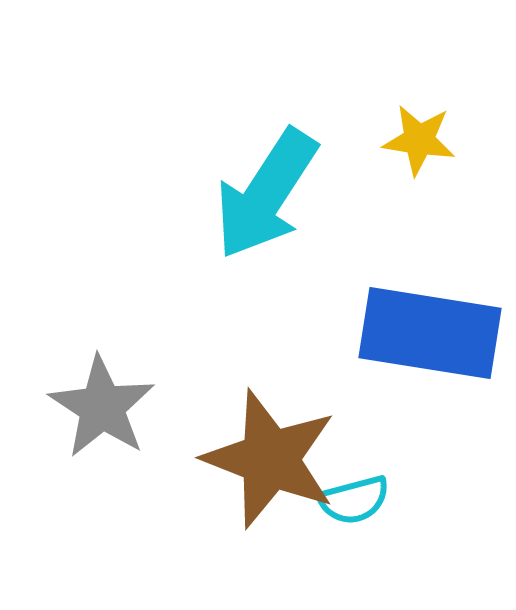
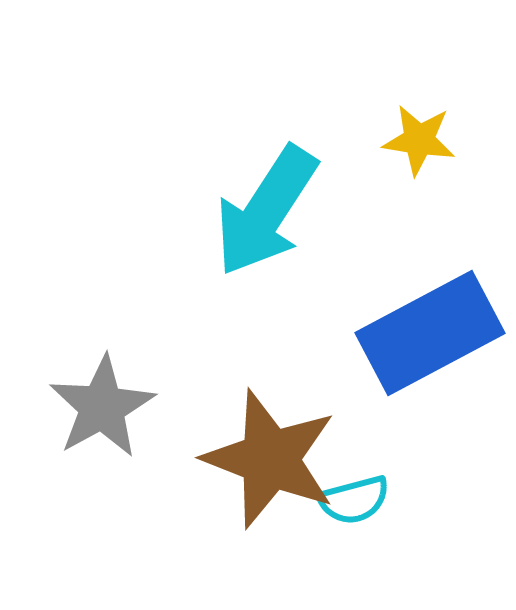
cyan arrow: moved 17 px down
blue rectangle: rotated 37 degrees counterclockwise
gray star: rotated 10 degrees clockwise
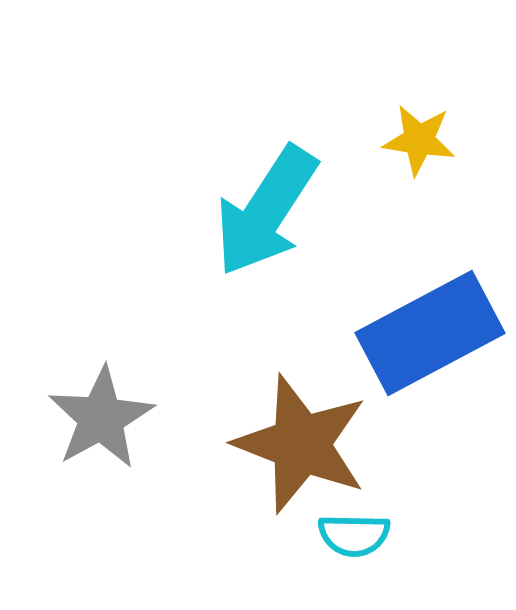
gray star: moved 1 px left, 11 px down
brown star: moved 31 px right, 15 px up
cyan semicircle: moved 35 px down; rotated 16 degrees clockwise
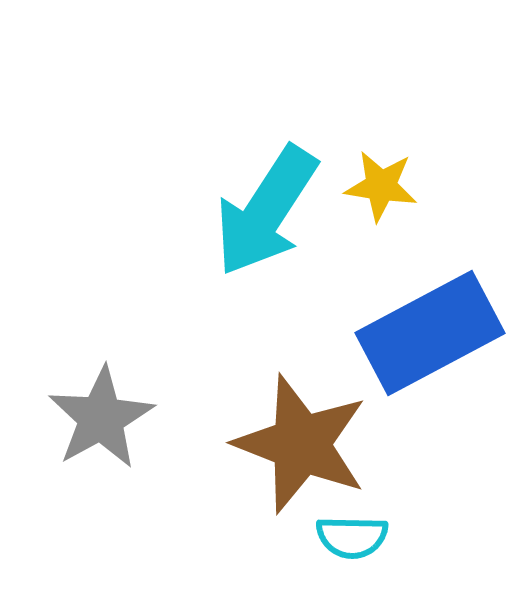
yellow star: moved 38 px left, 46 px down
cyan semicircle: moved 2 px left, 2 px down
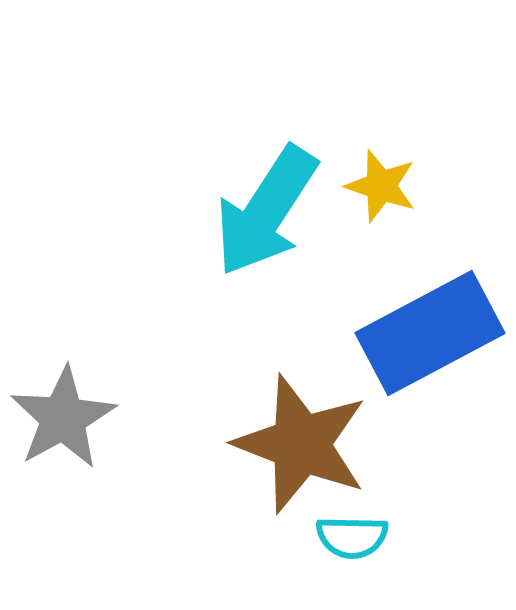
yellow star: rotated 10 degrees clockwise
gray star: moved 38 px left
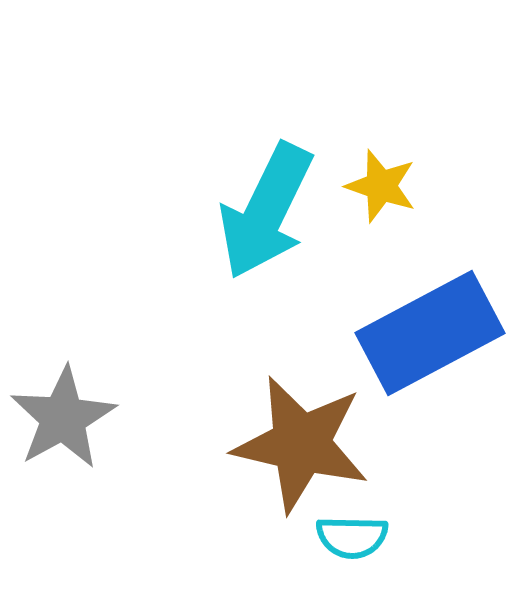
cyan arrow: rotated 7 degrees counterclockwise
brown star: rotated 8 degrees counterclockwise
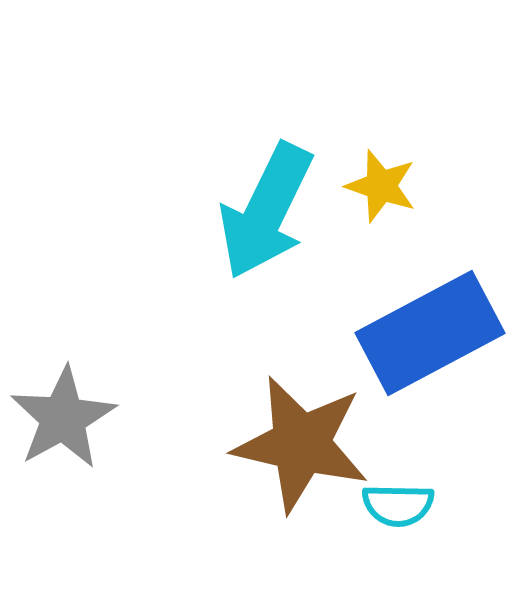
cyan semicircle: moved 46 px right, 32 px up
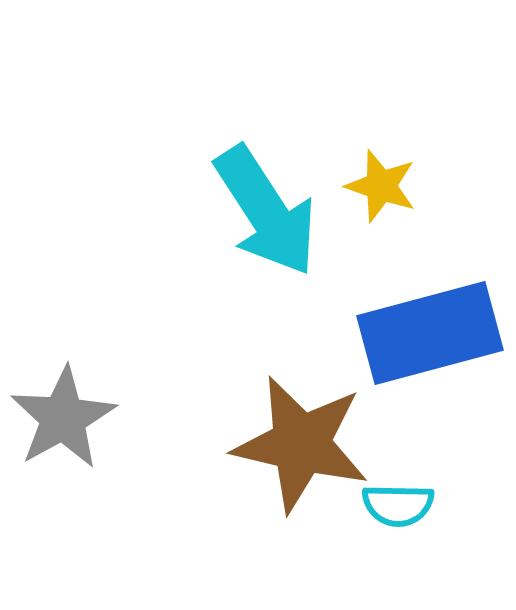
cyan arrow: rotated 59 degrees counterclockwise
blue rectangle: rotated 13 degrees clockwise
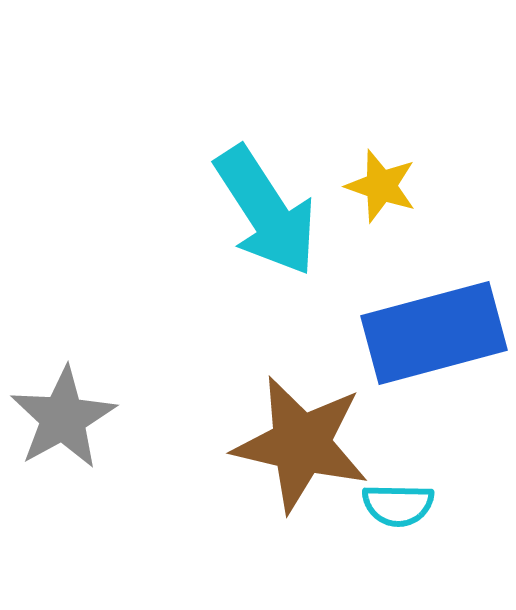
blue rectangle: moved 4 px right
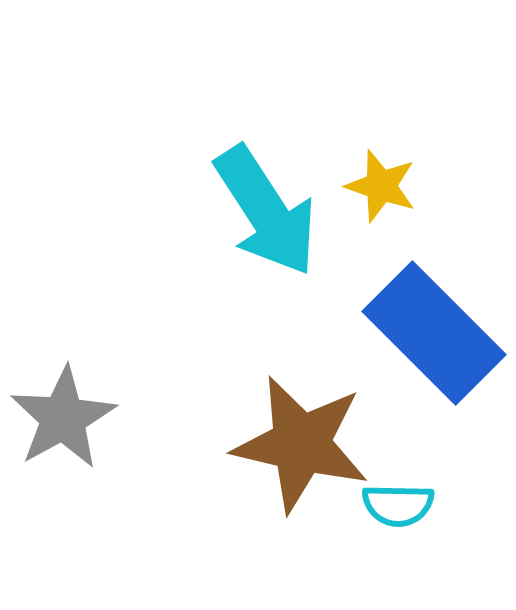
blue rectangle: rotated 60 degrees clockwise
